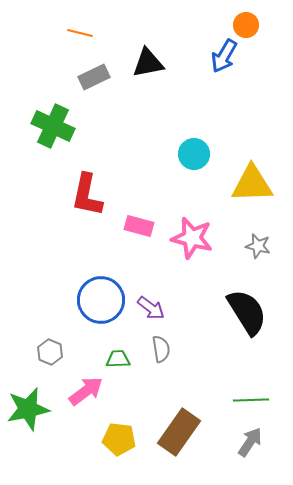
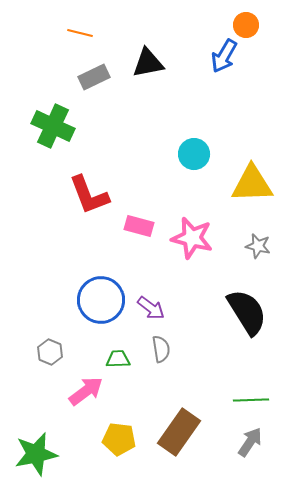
red L-shape: moved 2 px right; rotated 33 degrees counterclockwise
green star: moved 8 px right, 45 px down
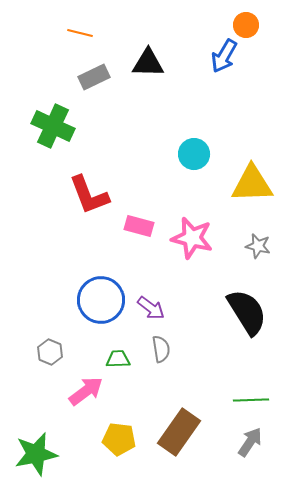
black triangle: rotated 12 degrees clockwise
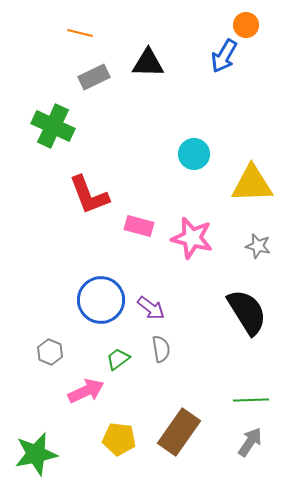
green trapezoid: rotated 35 degrees counterclockwise
pink arrow: rotated 12 degrees clockwise
